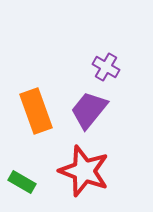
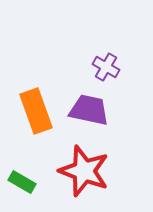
purple trapezoid: rotated 63 degrees clockwise
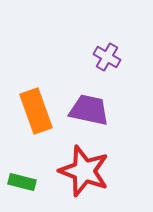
purple cross: moved 1 px right, 10 px up
green rectangle: rotated 16 degrees counterclockwise
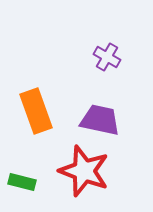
purple trapezoid: moved 11 px right, 10 px down
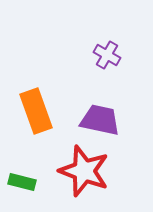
purple cross: moved 2 px up
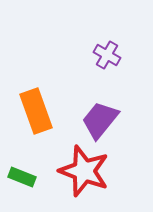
purple trapezoid: rotated 63 degrees counterclockwise
green rectangle: moved 5 px up; rotated 8 degrees clockwise
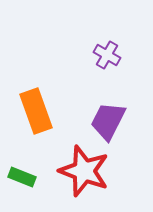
purple trapezoid: moved 8 px right, 1 px down; rotated 12 degrees counterclockwise
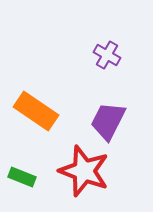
orange rectangle: rotated 36 degrees counterclockwise
